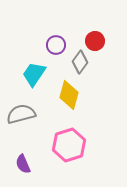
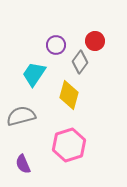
gray semicircle: moved 2 px down
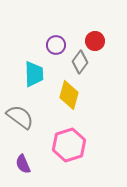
cyan trapezoid: rotated 144 degrees clockwise
gray semicircle: moved 1 px left, 1 px down; rotated 52 degrees clockwise
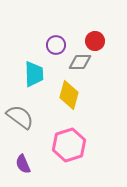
gray diamond: rotated 55 degrees clockwise
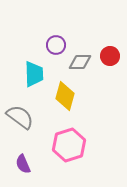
red circle: moved 15 px right, 15 px down
yellow diamond: moved 4 px left, 1 px down
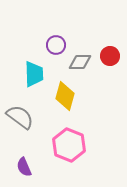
pink hexagon: rotated 20 degrees counterclockwise
purple semicircle: moved 1 px right, 3 px down
